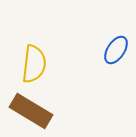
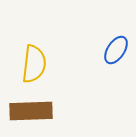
brown rectangle: rotated 33 degrees counterclockwise
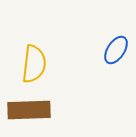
brown rectangle: moved 2 px left, 1 px up
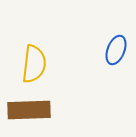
blue ellipse: rotated 12 degrees counterclockwise
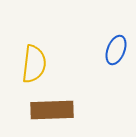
brown rectangle: moved 23 px right
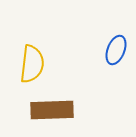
yellow semicircle: moved 2 px left
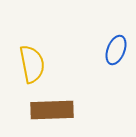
yellow semicircle: rotated 18 degrees counterclockwise
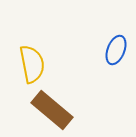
brown rectangle: rotated 42 degrees clockwise
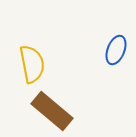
brown rectangle: moved 1 px down
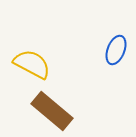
yellow semicircle: rotated 51 degrees counterclockwise
